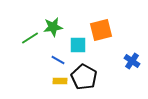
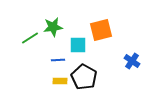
blue line: rotated 32 degrees counterclockwise
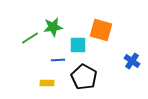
orange square: rotated 30 degrees clockwise
yellow rectangle: moved 13 px left, 2 px down
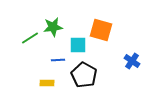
black pentagon: moved 2 px up
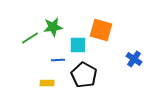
blue cross: moved 2 px right, 2 px up
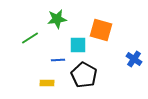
green star: moved 4 px right, 8 px up
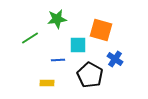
blue cross: moved 19 px left
black pentagon: moved 6 px right
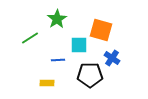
green star: rotated 24 degrees counterclockwise
cyan square: moved 1 px right
blue cross: moved 3 px left, 1 px up
black pentagon: rotated 30 degrees counterclockwise
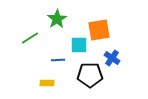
orange square: moved 2 px left; rotated 25 degrees counterclockwise
